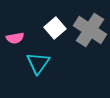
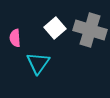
gray cross: rotated 16 degrees counterclockwise
pink semicircle: rotated 96 degrees clockwise
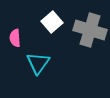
white square: moved 3 px left, 6 px up
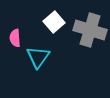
white square: moved 2 px right
cyan triangle: moved 6 px up
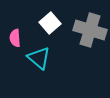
white square: moved 4 px left, 1 px down
cyan triangle: moved 1 px right, 1 px down; rotated 25 degrees counterclockwise
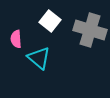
white square: moved 2 px up; rotated 10 degrees counterclockwise
pink semicircle: moved 1 px right, 1 px down
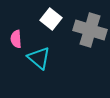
white square: moved 1 px right, 2 px up
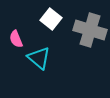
pink semicircle: rotated 18 degrees counterclockwise
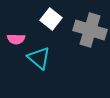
pink semicircle: rotated 66 degrees counterclockwise
